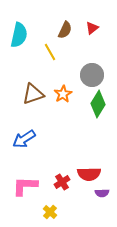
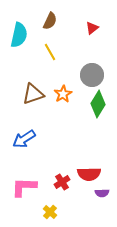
brown semicircle: moved 15 px left, 9 px up
pink L-shape: moved 1 px left, 1 px down
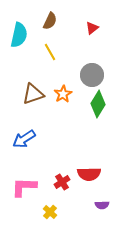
purple semicircle: moved 12 px down
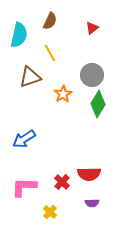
yellow line: moved 1 px down
brown triangle: moved 3 px left, 17 px up
red cross: rotated 14 degrees counterclockwise
purple semicircle: moved 10 px left, 2 px up
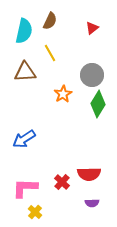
cyan semicircle: moved 5 px right, 4 px up
brown triangle: moved 5 px left, 5 px up; rotated 15 degrees clockwise
pink L-shape: moved 1 px right, 1 px down
yellow cross: moved 15 px left
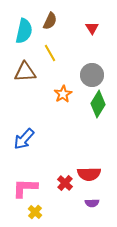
red triangle: rotated 24 degrees counterclockwise
blue arrow: rotated 15 degrees counterclockwise
red cross: moved 3 px right, 1 px down
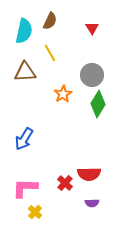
blue arrow: rotated 10 degrees counterclockwise
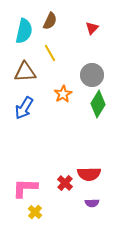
red triangle: rotated 16 degrees clockwise
blue arrow: moved 31 px up
